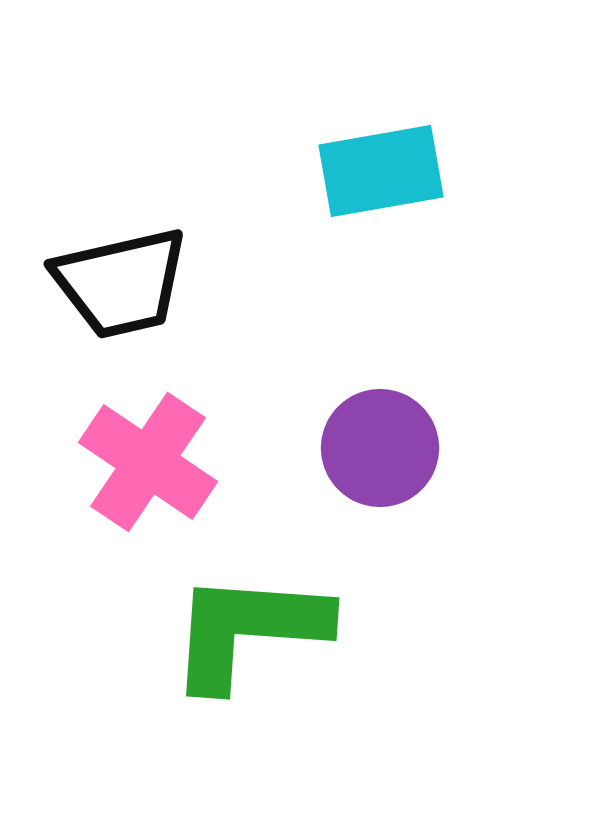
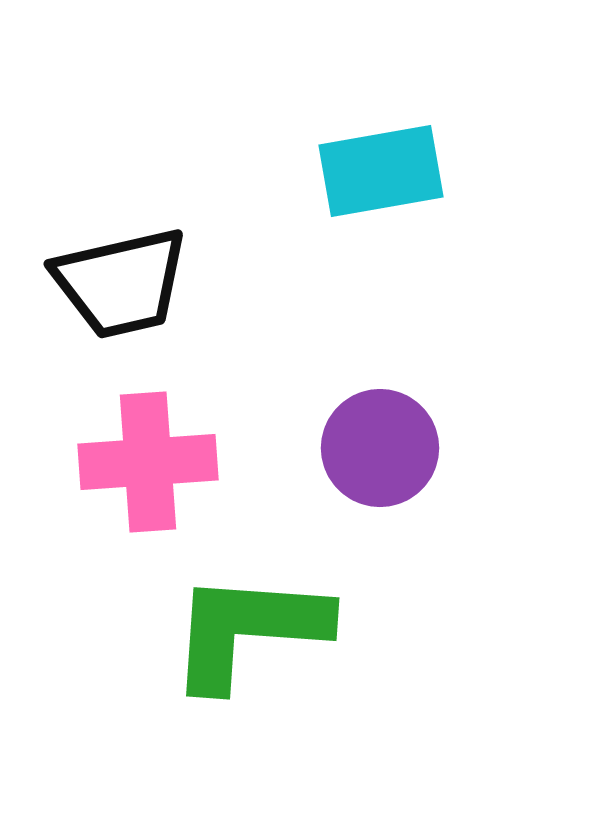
pink cross: rotated 38 degrees counterclockwise
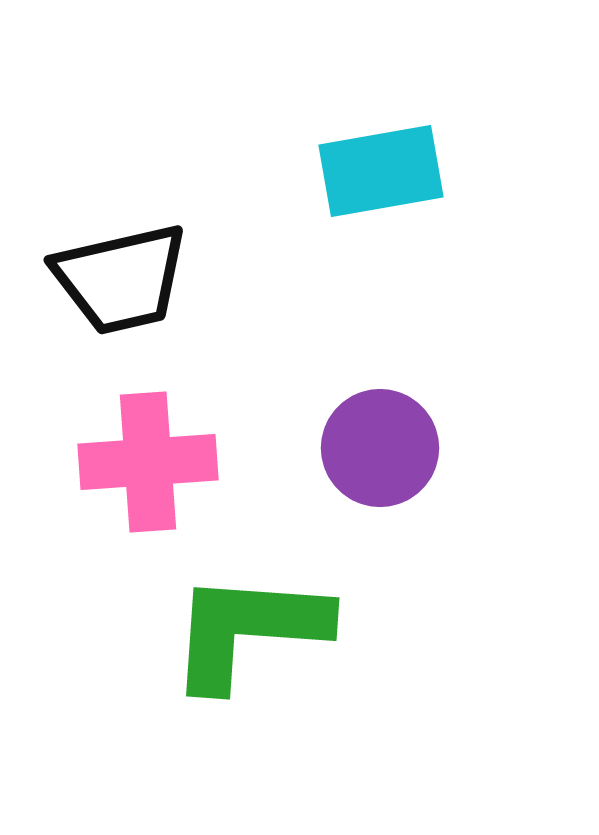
black trapezoid: moved 4 px up
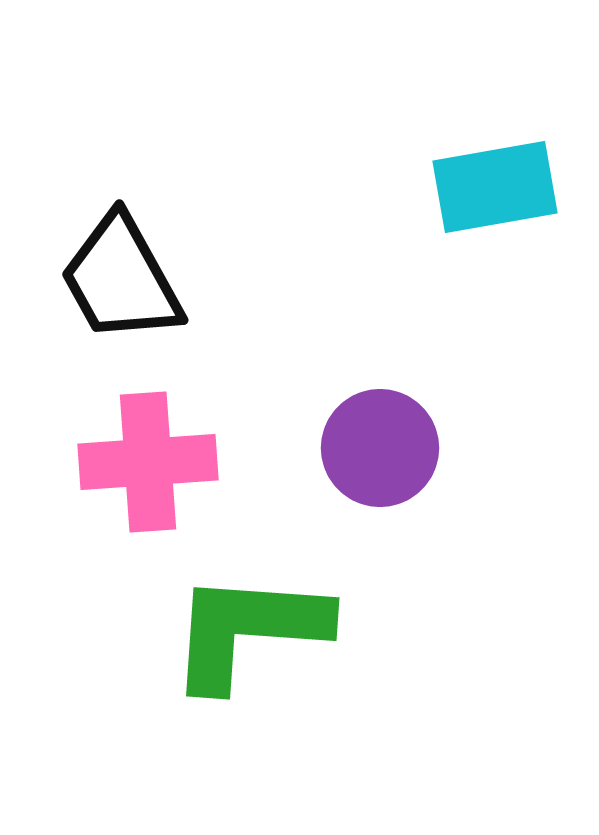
cyan rectangle: moved 114 px right, 16 px down
black trapezoid: rotated 74 degrees clockwise
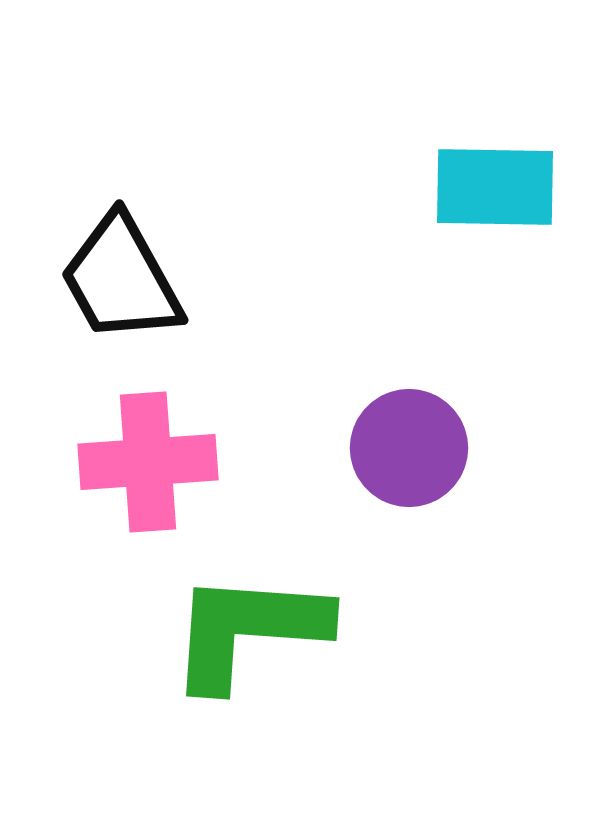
cyan rectangle: rotated 11 degrees clockwise
purple circle: moved 29 px right
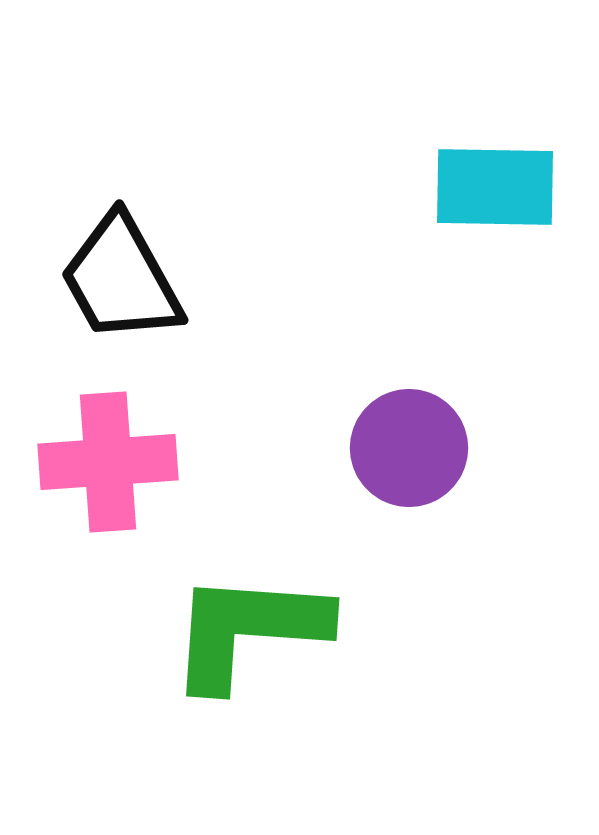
pink cross: moved 40 px left
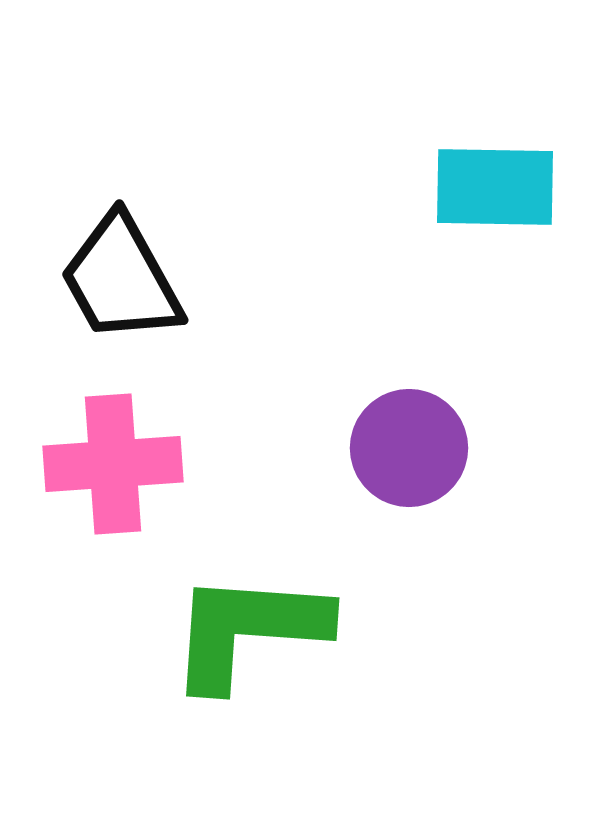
pink cross: moved 5 px right, 2 px down
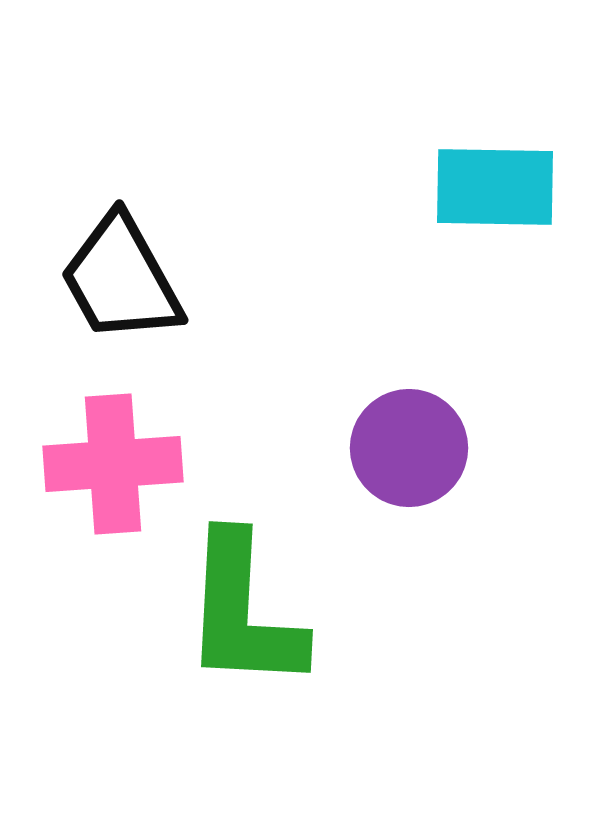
green L-shape: moved 5 px left, 18 px up; rotated 91 degrees counterclockwise
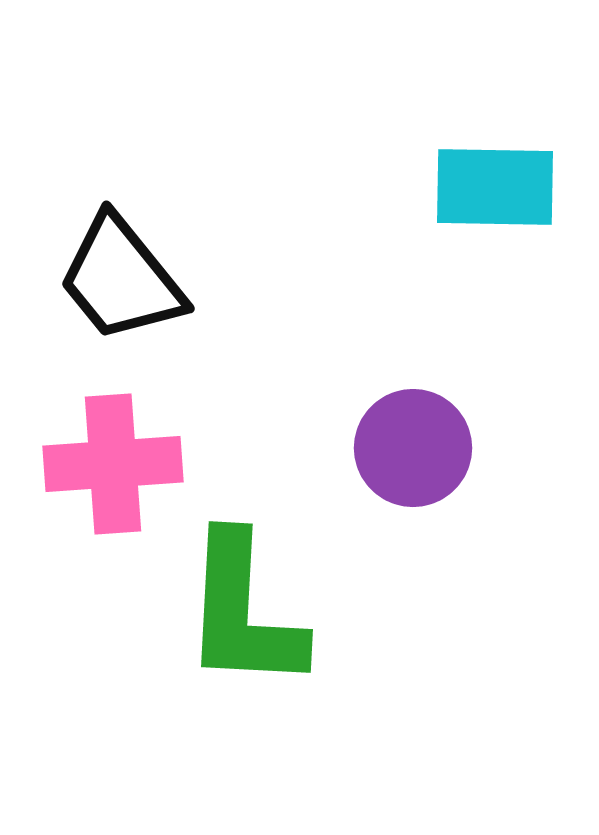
black trapezoid: rotated 10 degrees counterclockwise
purple circle: moved 4 px right
